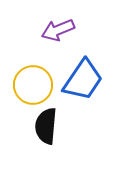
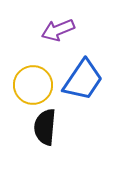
black semicircle: moved 1 px left, 1 px down
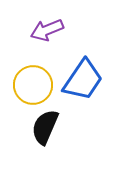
purple arrow: moved 11 px left
black semicircle: rotated 18 degrees clockwise
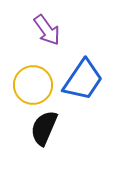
purple arrow: rotated 104 degrees counterclockwise
black semicircle: moved 1 px left, 1 px down
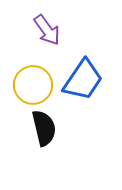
black semicircle: rotated 144 degrees clockwise
